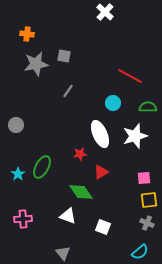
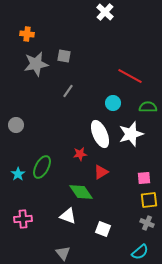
white star: moved 4 px left, 2 px up
white square: moved 2 px down
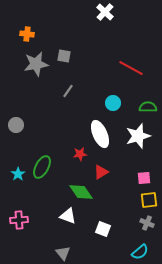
red line: moved 1 px right, 8 px up
white star: moved 7 px right, 2 px down
pink cross: moved 4 px left, 1 px down
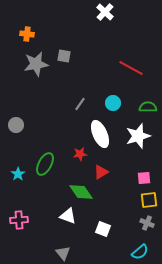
gray line: moved 12 px right, 13 px down
green ellipse: moved 3 px right, 3 px up
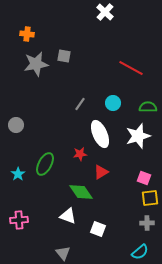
pink square: rotated 24 degrees clockwise
yellow square: moved 1 px right, 2 px up
gray cross: rotated 24 degrees counterclockwise
white square: moved 5 px left
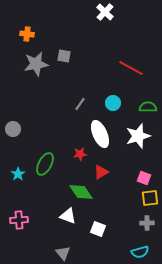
gray circle: moved 3 px left, 4 px down
cyan semicircle: rotated 24 degrees clockwise
